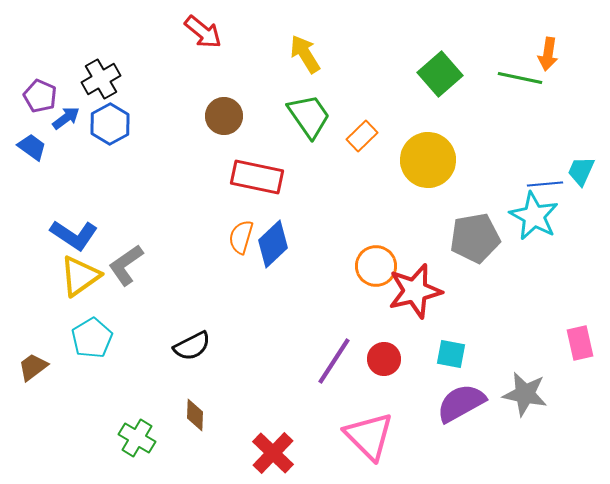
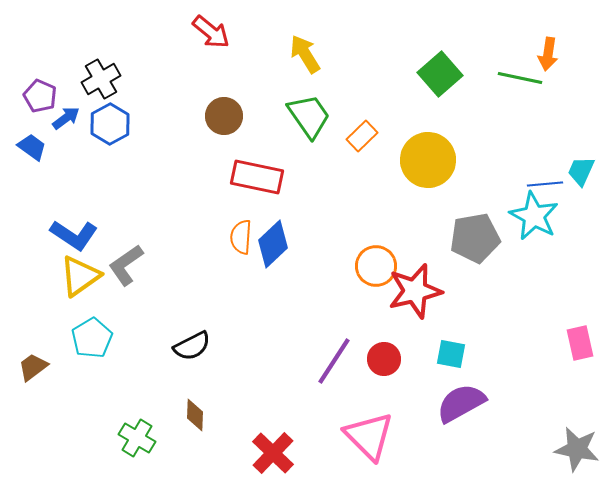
red arrow: moved 8 px right
orange semicircle: rotated 12 degrees counterclockwise
gray star: moved 52 px right, 55 px down
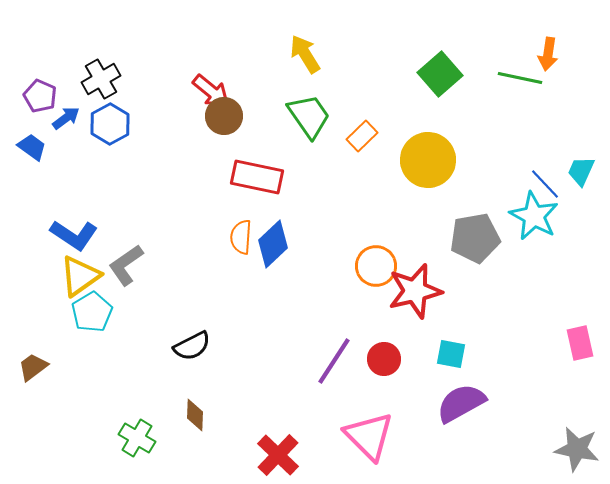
red arrow: moved 59 px down
blue line: rotated 52 degrees clockwise
cyan pentagon: moved 26 px up
red cross: moved 5 px right, 2 px down
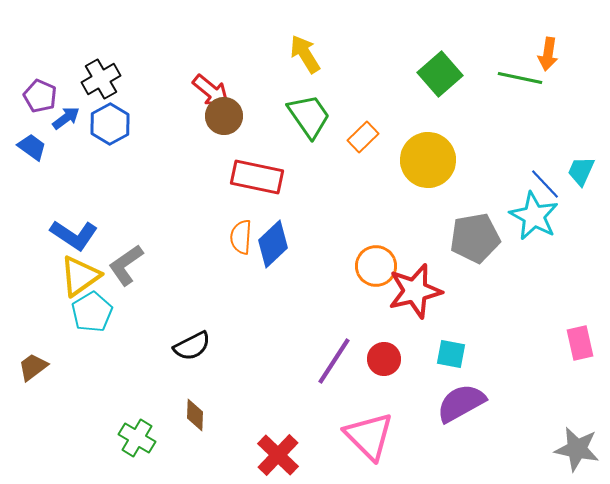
orange rectangle: moved 1 px right, 1 px down
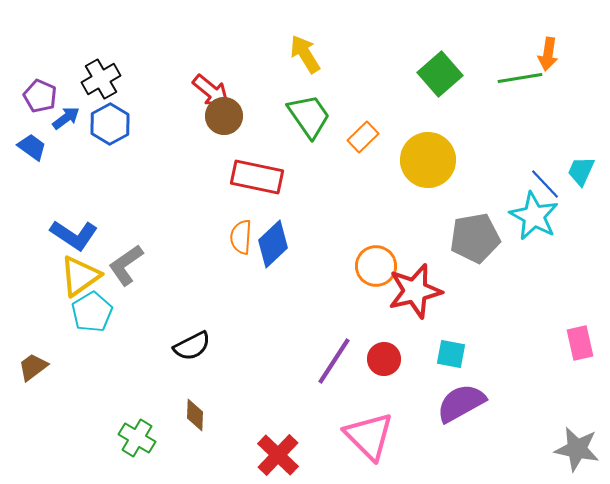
green line: rotated 21 degrees counterclockwise
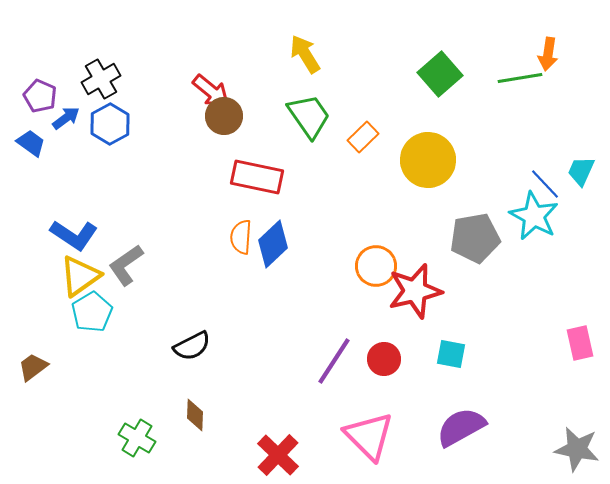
blue trapezoid: moved 1 px left, 4 px up
purple semicircle: moved 24 px down
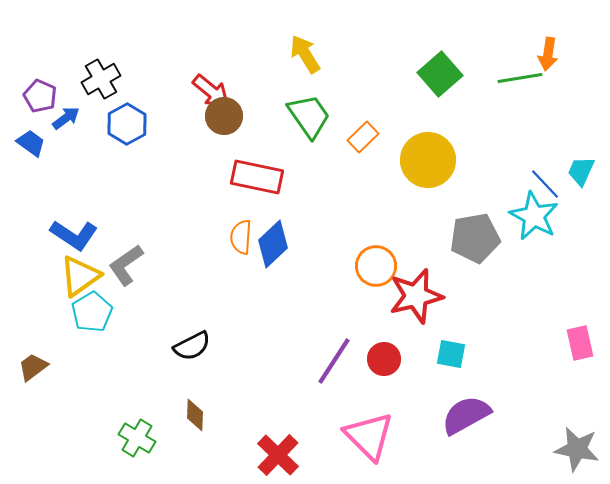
blue hexagon: moved 17 px right
red star: moved 1 px right, 5 px down
purple semicircle: moved 5 px right, 12 px up
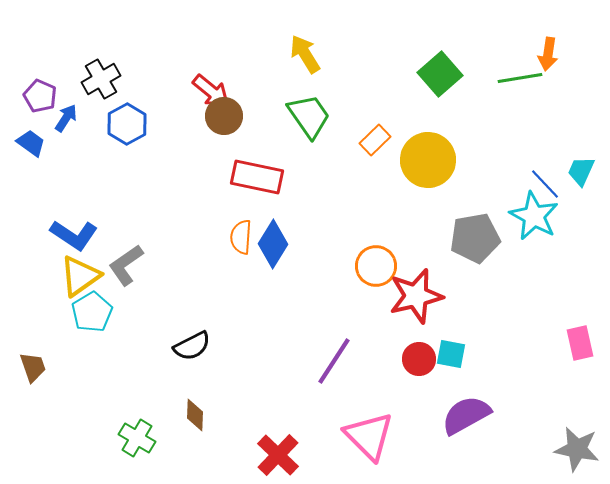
blue arrow: rotated 20 degrees counterclockwise
orange rectangle: moved 12 px right, 3 px down
blue diamond: rotated 15 degrees counterclockwise
red circle: moved 35 px right
brown trapezoid: rotated 108 degrees clockwise
